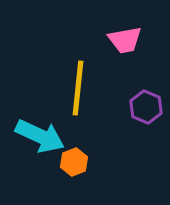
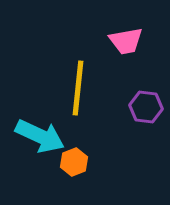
pink trapezoid: moved 1 px right, 1 px down
purple hexagon: rotated 16 degrees counterclockwise
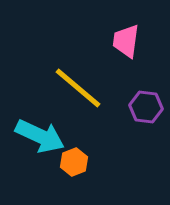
pink trapezoid: rotated 108 degrees clockwise
yellow line: rotated 56 degrees counterclockwise
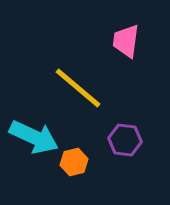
purple hexagon: moved 21 px left, 33 px down
cyan arrow: moved 6 px left, 1 px down
orange hexagon: rotated 8 degrees clockwise
